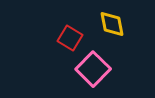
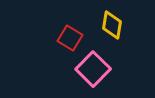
yellow diamond: moved 1 px down; rotated 20 degrees clockwise
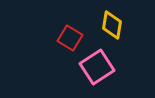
pink square: moved 4 px right, 2 px up; rotated 12 degrees clockwise
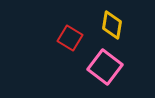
pink square: moved 8 px right; rotated 20 degrees counterclockwise
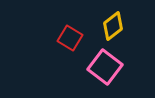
yellow diamond: moved 1 px right, 1 px down; rotated 44 degrees clockwise
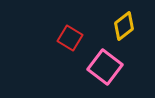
yellow diamond: moved 11 px right
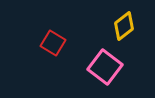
red square: moved 17 px left, 5 px down
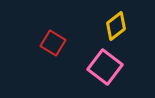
yellow diamond: moved 8 px left
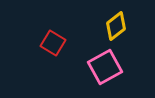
pink square: rotated 24 degrees clockwise
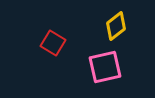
pink square: rotated 16 degrees clockwise
